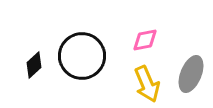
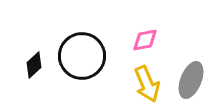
gray ellipse: moved 6 px down
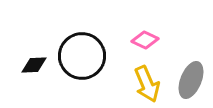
pink diamond: rotated 36 degrees clockwise
black diamond: rotated 40 degrees clockwise
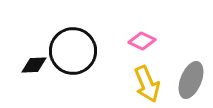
pink diamond: moved 3 px left, 1 px down
black circle: moved 9 px left, 5 px up
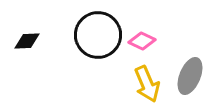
black circle: moved 25 px right, 16 px up
black diamond: moved 7 px left, 24 px up
gray ellipse: moved 1 px left, 4 px up
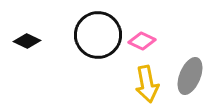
black diamond: rotated 28 degrees clockwise
yellow arrow: rotated 12 degrees clockwise
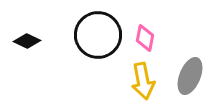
pink diamond: moved 3 px right, 3 px up; rotated 76 degrees clockwise
yellow arrow: moved 4 px left, 3 px up
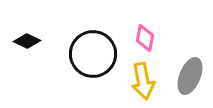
black circle: moved 5 px left, 19 px down
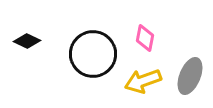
yellow arrow: rotated 81 degrees clockwise
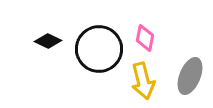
black diamond: moved 21 px right
black circle: moved 6 px right, 5 px up
yellow arrow: rotated 84 degrees counterclockwise
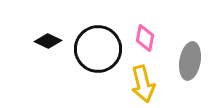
black circle: moved 1 px left
gray ellipse: moved 15 px up; rotated 12 degrees counterclockwise
yellow arrow: moved 3 px down
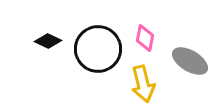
gray ellipse: rotated 69 degrees counterclockwise
